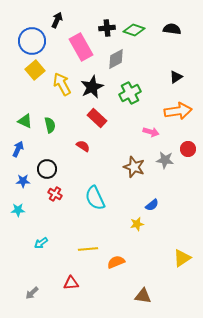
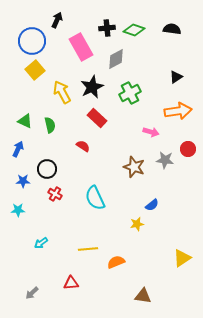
yellow arrow: moved 8 px down
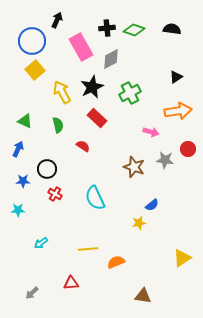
gray diamond: moved 5 px left
green semicircle: moved 8 px right
yellow star: moved 2 px right, 1 px up
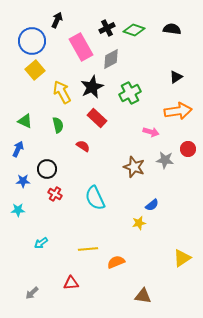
black cross: rotated 21 degrees counterclockwise
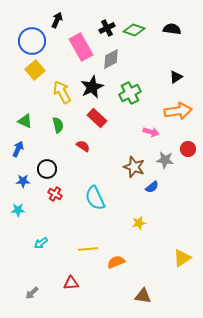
blue semicircle: moved 18 px up
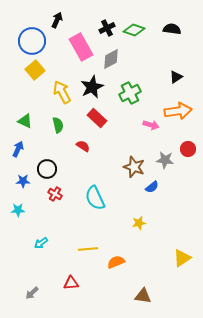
pink arrow: moved 7 px up
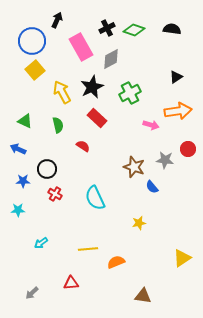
blue arrow: rotated 91 degrees counterclockwise
blue semicircle: rotated 88 degrees clockwise
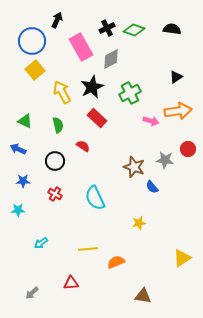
pink arrow: moved 4 px up
black circle: moved 8 px right, 8 px up
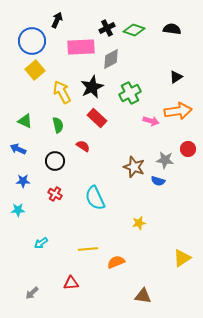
pink rectangle: rotated 64 degrees counterclockwise
blue semicircle: moved 6 px right, 6 px up; rotated 32 degrees counterclockwise
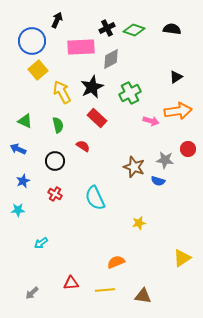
yellow square: moved 3 px right
blue star: rotated 24 degrees counterclockwise
yellow line: moved 17 px right, 41 px down
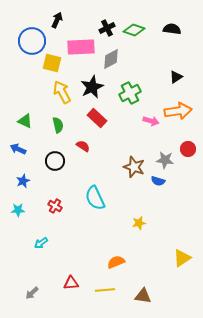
yellow square: moved 14 px right, 7 px up; rotated 36 degrees counterclockwise
red cross: moved 12 px down
